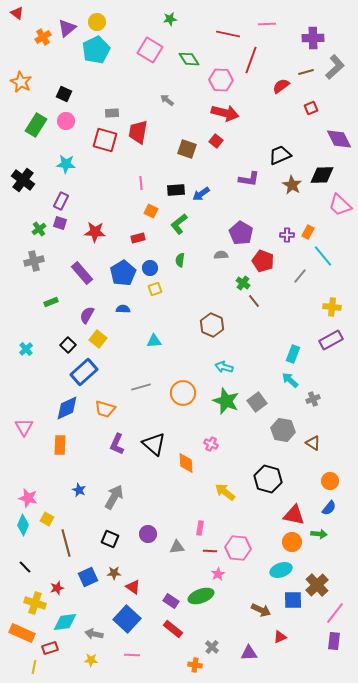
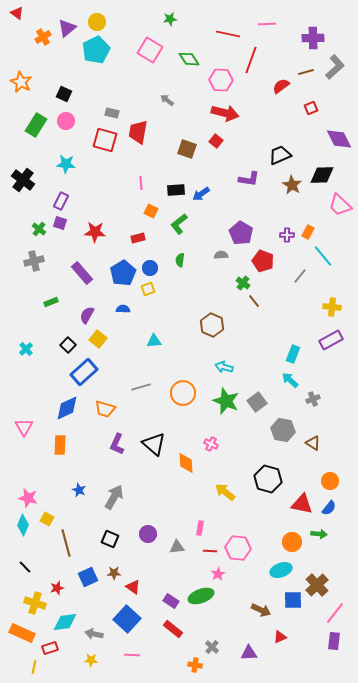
gray rectangle at (112, 113): rotated 16 degrees clockwise
green cross at (39, 229): rotated 16 degrees counterclockwise
yellow square at (155, 289): moved 7 px left
red triangle at (294, 515): moved 8 px right, 11 px up
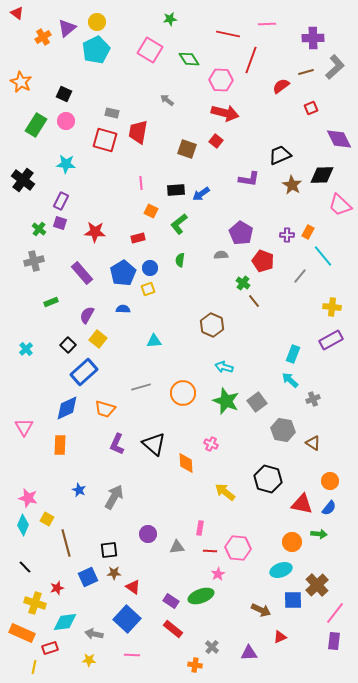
black square at (110, 539): moved 1 px left, 11 px down; rotated 30 degrees counterclockwise
yellow star at (91, 660): moved 2 px left
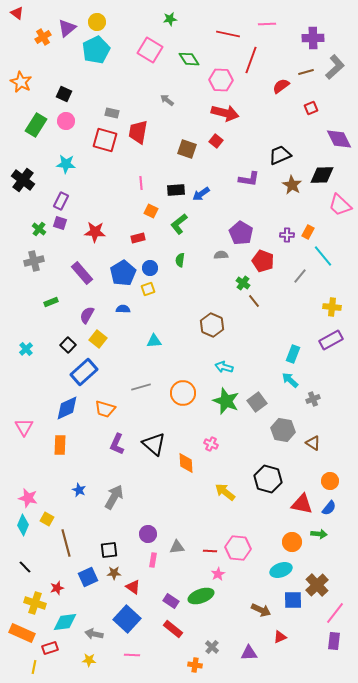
pink rectangle at (200, 528): moved 47 px left, 32 px down
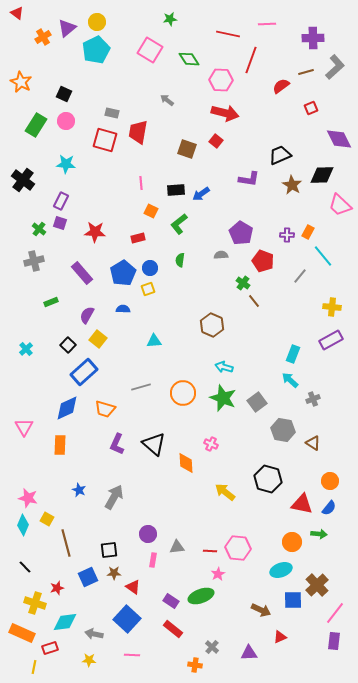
green star at (226, 401): moved 3 px left, 3 px up
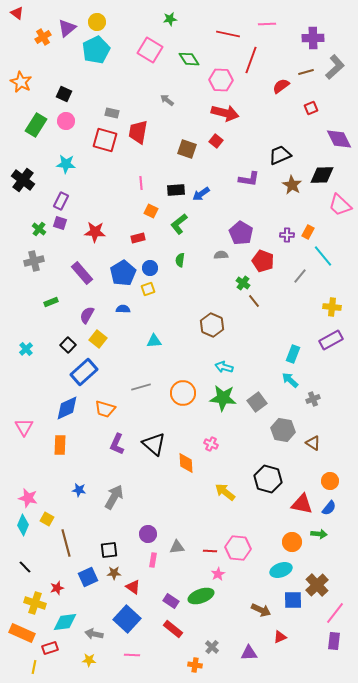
green star at (223, 398): rotated 16 degrees counterclockwise
blue star at (79, 490): rotated 16 degrees counterclockwise
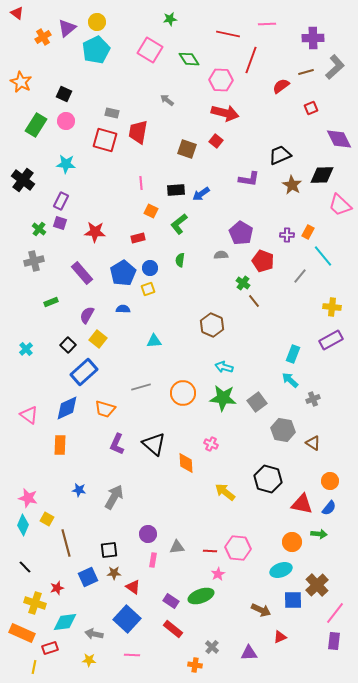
pink triangle at (24, 427): moved 5 px right, 12 px up; rotated 24 degrees counterclockwise
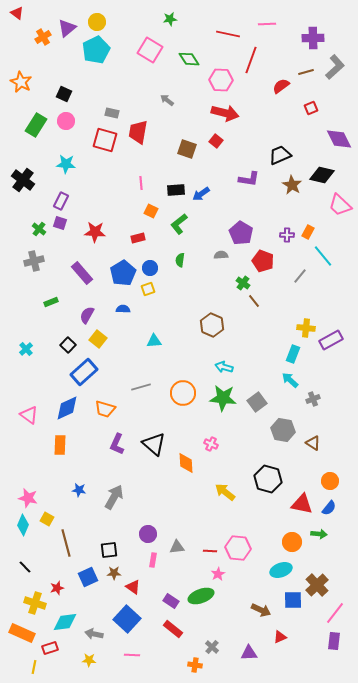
black diamond at (322, 175): rotated 15 degrees clockwise
yellow cross at (332, 307): moved 26 px left, 21 px down
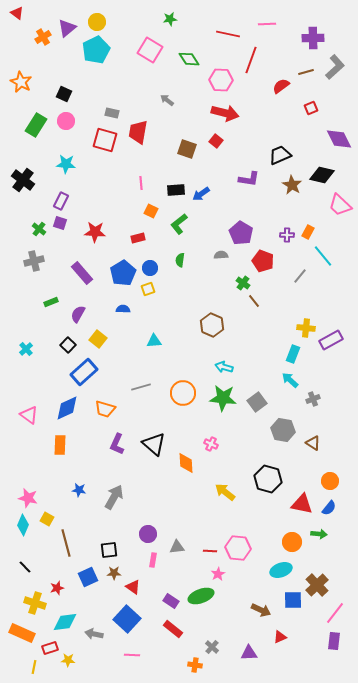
purple semicircle at (87, 315): moved 9 px left, 1 px up
yellow star at (89, 660): moved 21 px left
